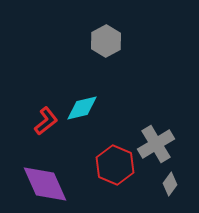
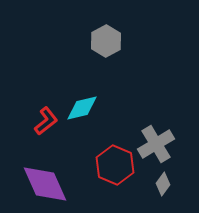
gray diamond: moved 7 px left
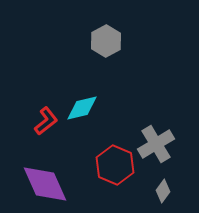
gray diamond: moved 7 px down
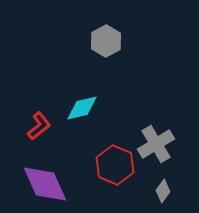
red L-shape: moved 7 px left, 5 px down
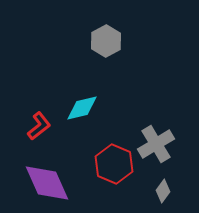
red hexagon: moved 1 px left, 1 px up
purple diamond: moved 2 px right, 1 px up
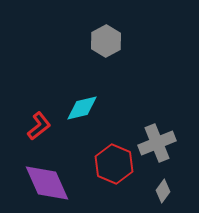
gray cross: moved 1 px right, 1 px up; rotated 9 degrees clockwise
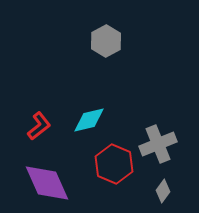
cyan diamond: moved 7 px right, 12 px down
gray cross: moved 1 px right, 1 px down
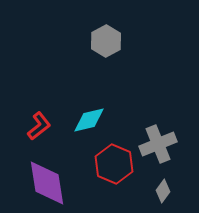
purple diamond: rotated 15 degrees clockwise
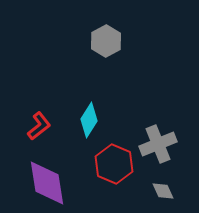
cyan diamond: rotated 44 degrees counterclockwise
gray diamond: rotated 60 degrees counterclockwise
